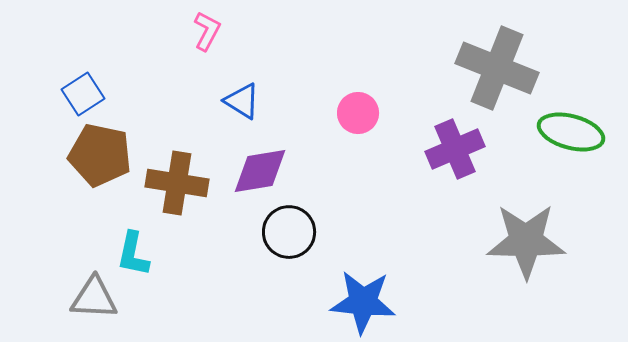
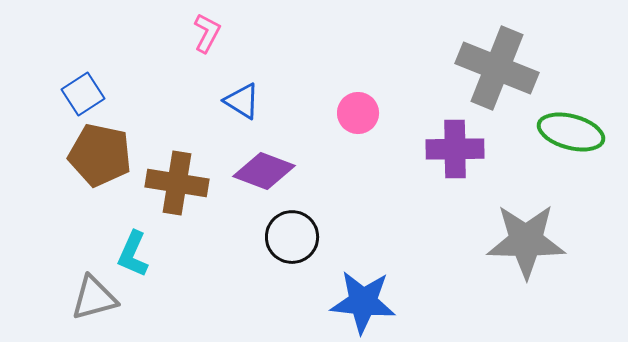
pink L-shape: moved 2 px down
purple cross: rotated 22 degrees clockwise
purple diamond: moved 4 px right; rotated 30 degrees clockwise
black circle: moved 3 px right, 5 px down
cyan L-shape: rotated 12 degrees clockwise
gray triangle: rotated 18 degrees counterclockwise
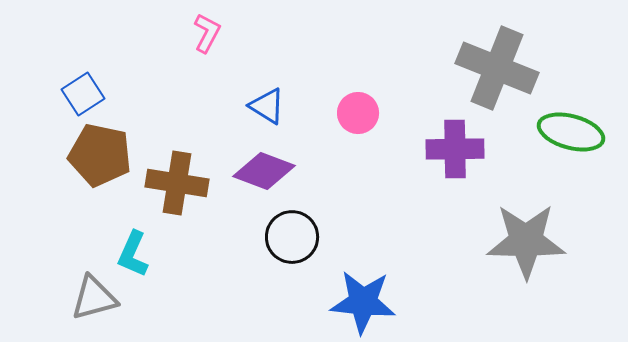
blue triangle: moved 25 px right, 5 px down
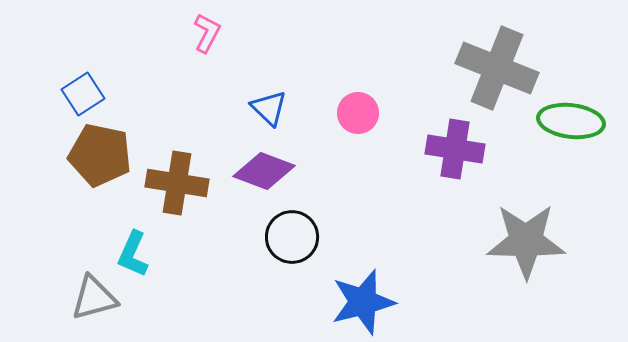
blue triangle: moved 2 px right, 2 px down; rotated 12 degrees clockwise
green ellipse: moved 11 px up; rotated 8 degrees counterclockwise
purple cross: rotated 10 degrees clockwise
blue star: rotated 20 degrees counterclockwise
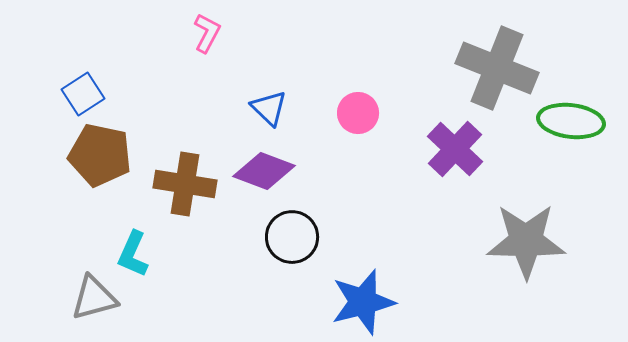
purple cross: rotated 34 degrees clockwise
brown cross: moved 8 px right, 1 px down
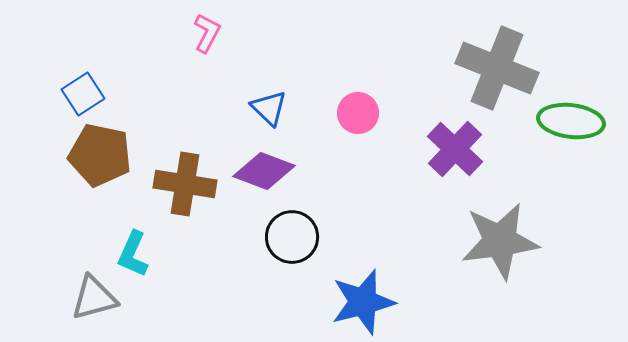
gray star: moved 26 px left; rotated 8 degrees counterclockwise
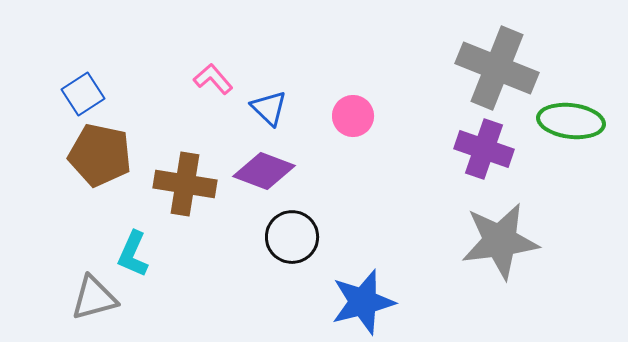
pink L-shape: moved 6 px right, 46 px down; rotated 69 degrees counterclockwise
pink circle: moved 5 px left, 3 px down
purple cross: moved 29 px right; rotated 24 degrees counterclockwise
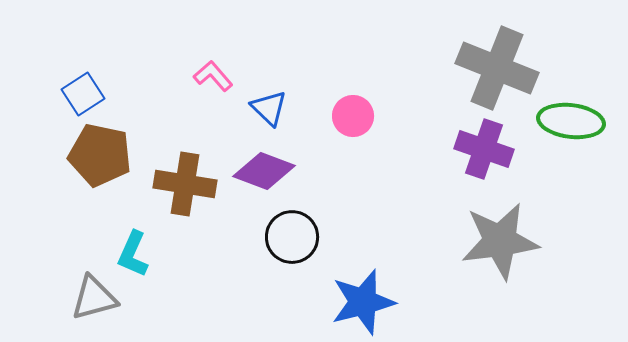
pink L-shape: moved 3 px up
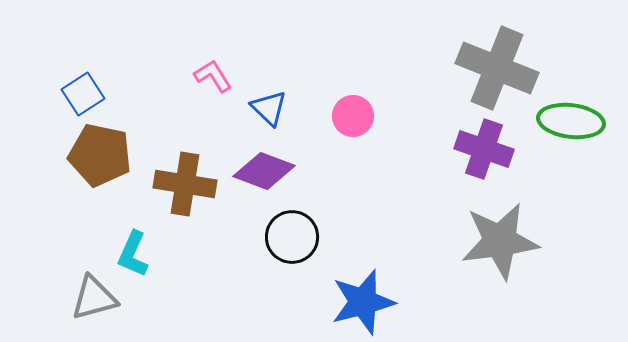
pink L-shape: rotated 9 degrees clockwise
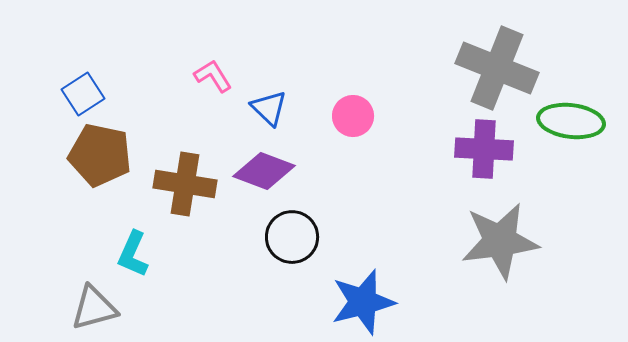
purple cross: rotated 16 degrees counterclockwise
gray triangle: moved 10 px down
